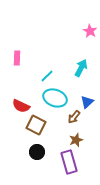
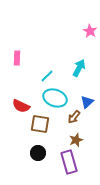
cyan arrow: moved 2 px left
brown square: moved 4 px right, 1 px up; rotated 18 degrees counterclockwise
black circle: moved 1 px right, 1 px down
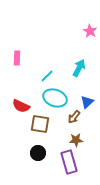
brown star: rotated 16 degrees clockwise
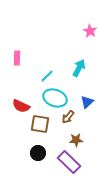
brown arrow: moved 6 px left
purple rectangle: rotated 30 degrees counterclockwise
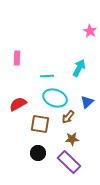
cyan line: rotated 40 degrees clockwise
red semicircle: moved 3 px left, 2 px up; rotated 126 degrees clockwise
brown star: moved 4 px left, 1 px up
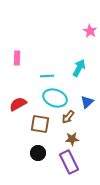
purple rectangle: rotated 20 degrees clockwise
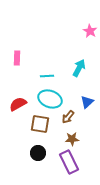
cyan ellipse: moved 5 px left, 1 px down
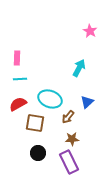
cyan line: moved 27 px left, 3 px down
brown square: moved 5 px left, 1 px up
